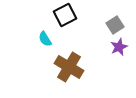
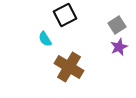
gray square: moved 2 px right
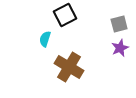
gray square: moved 2 px right, 1 px up; rotated 18 degrees clockwise
cyan semicircle: rotated 49 degrees clockwise
purple star: moved 1 px right, 1 px down
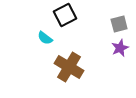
cyan semicircle: moved 1 px up; rotated 70 degrees counterclockwise
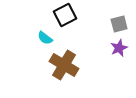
purple star: moved 1 px left
brown cross: moved 5 px left, 2 px up
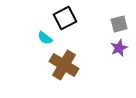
black square: moved 3 px down
